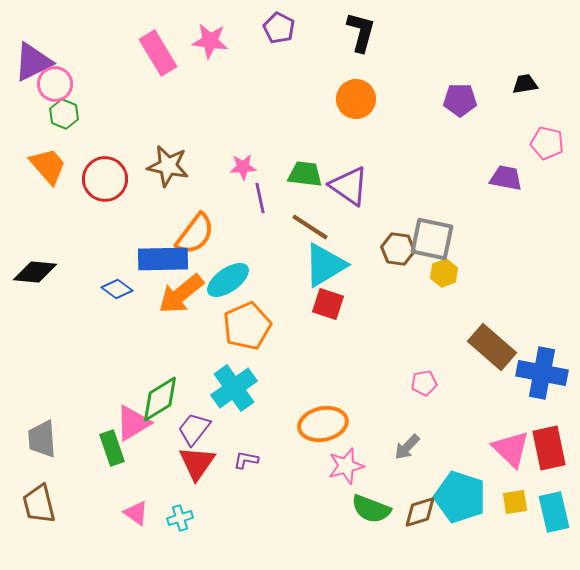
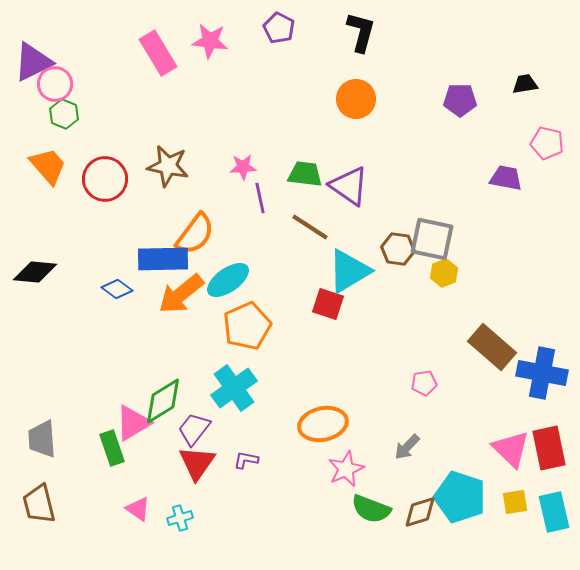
cyan triangle at (325, 265): moved 24 px right, 6 px down
green diamond at (160, 399): moved 3 px right, 2 px down
pink star at (346, 466): moved 3 px down; rotated 9 degrees counterclockwise
pink triangle at (136, 513): moved 2 px right, 4 px up
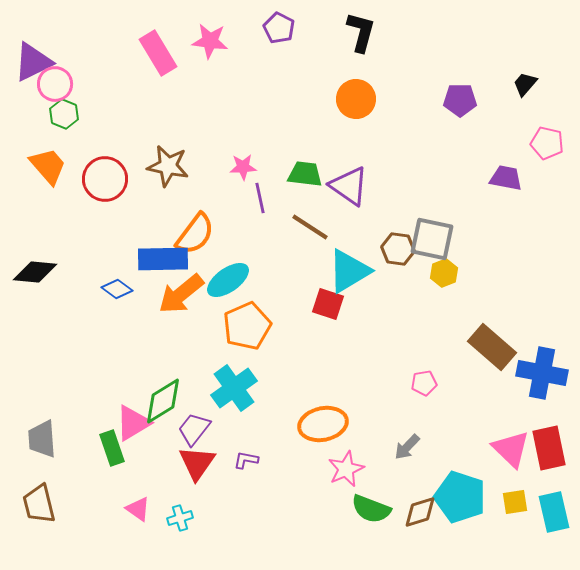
black trapezoid at (525, 84): rotated 40 degrees counterclockwise
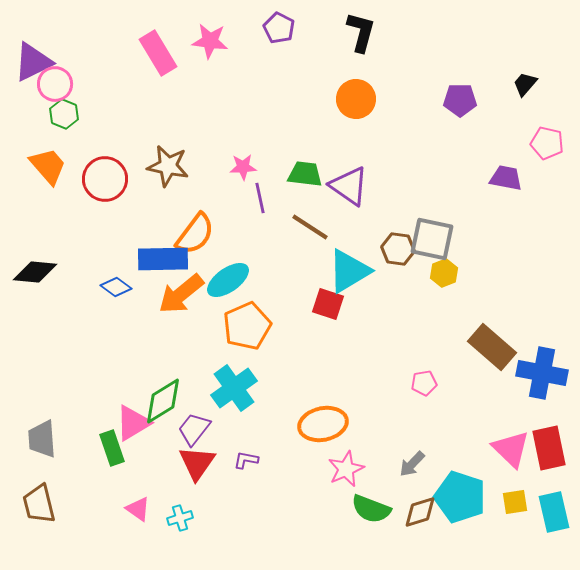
blue diamond at (117, 289): moved 1 px left, 2 px up
gray arrow at (407, 447): moved 5 px right, 17 px down
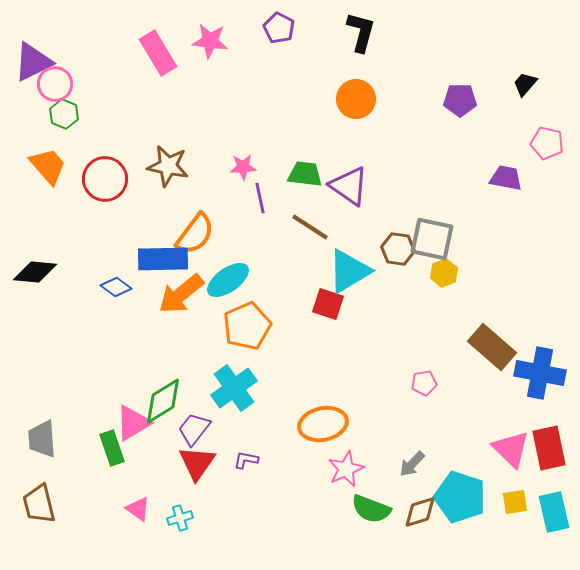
blue cross at (542, 373): moved 2 px left
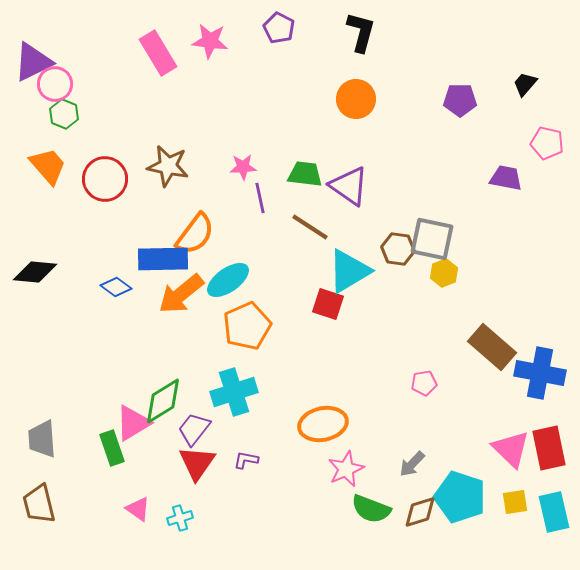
cyan cross at (234, 388): moved 4 px down; rotated 18 degrees clockwise
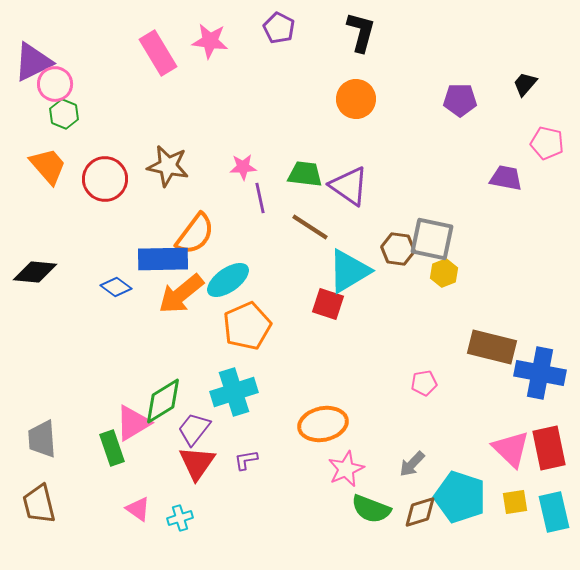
brown rectangle at (492, 347): rotated 27 degrees counterclockwise
purple L-shape at (246, 460): rotated 20 degrees counterclockwise
